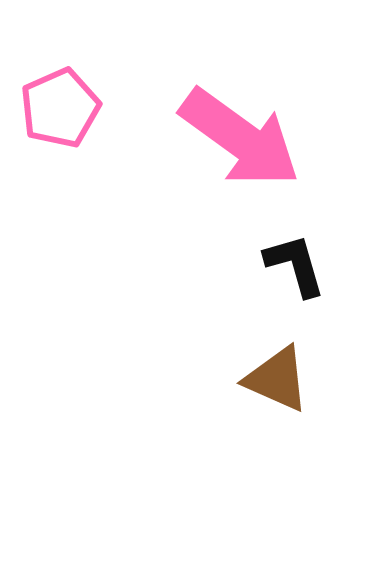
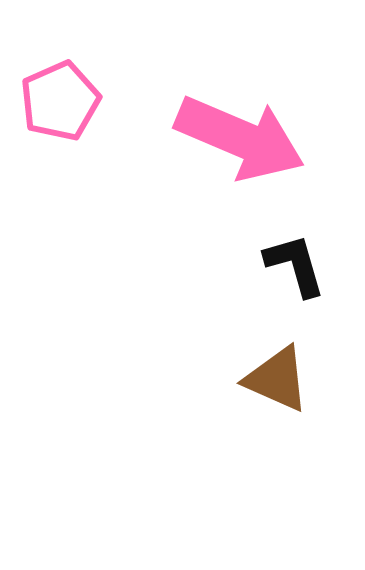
pink pentagon: moved 7 px up
pink arrow: rotated 13 degrees counterclockwise
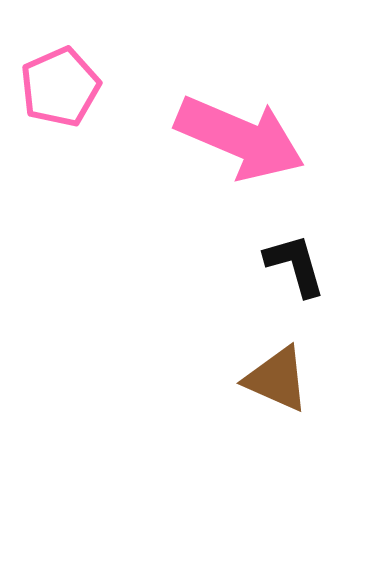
pink pentagon: moved 14 px up
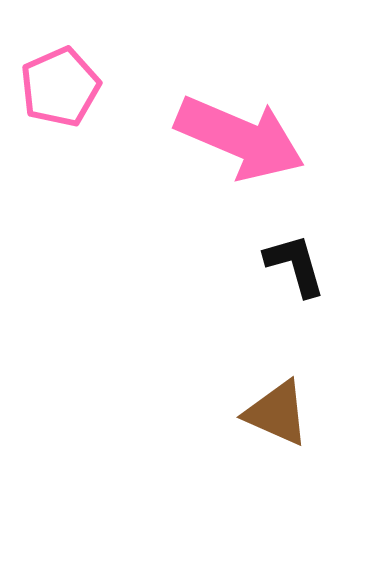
brown triangle: moved 34 px down
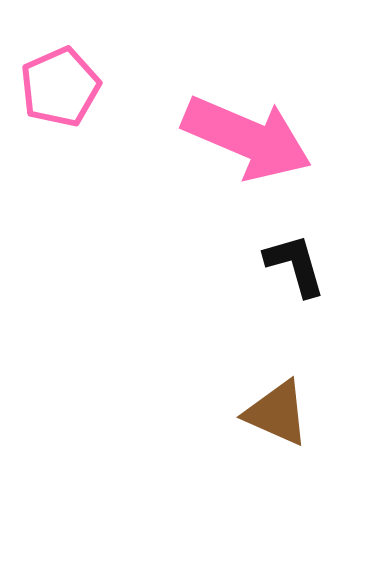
pink arrow: moved 7 px right
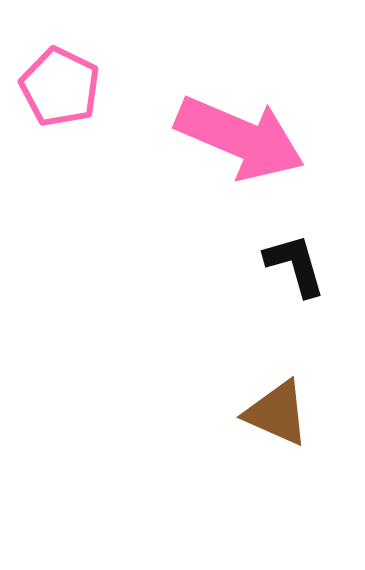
pink pentagon: rotated 22 degrees counterclockwise
pink arrow: moved 7 px left
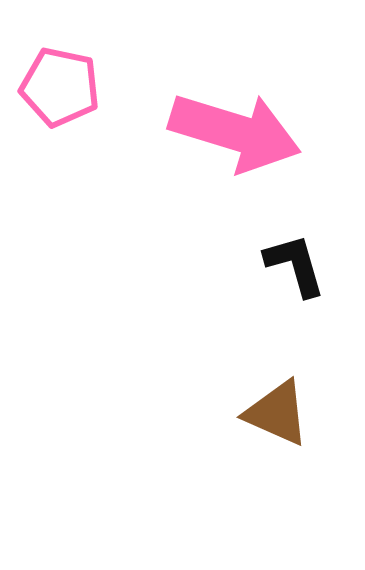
pink pentagon: rotated 14 degrees counterclockwise
pink arrow: moved 5 px left, 6 px up; rotated 6 degrees counterclockwise
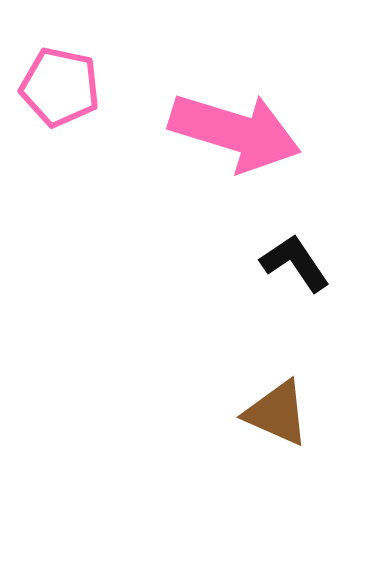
black L-shape: moved 2 px up; rotated 18 degrees counterclockwise
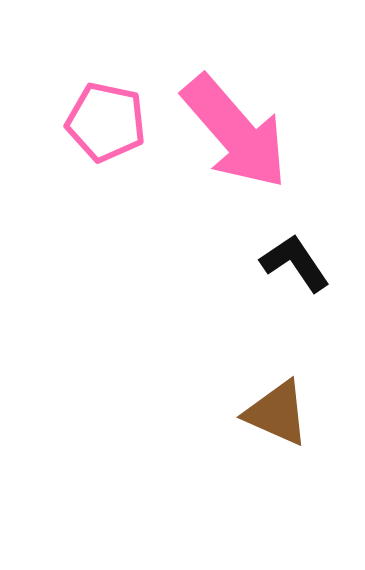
pink pentagon: moved 46 px right, 35 px down
pink arrow: rotated 32 degrees clockwise
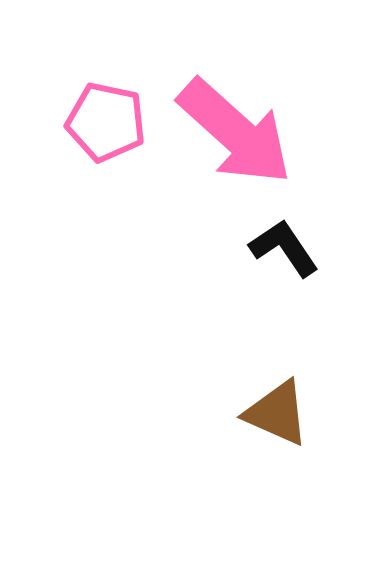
pink arrow: rotated 7 degrees counterclockwise
black L-shape: moved 11 px left, 15 px up
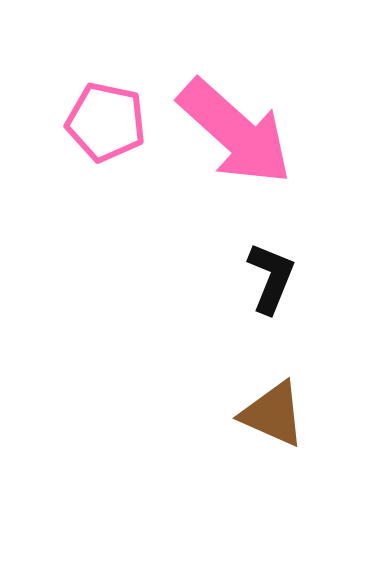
black L-shape: moved 13 px left, 30 px down; rotated 56 degrees clockwise
brown triangle: moved 4 px left, 1 px down
